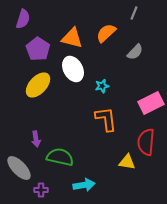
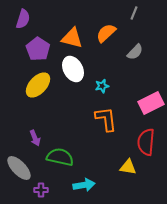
purple arrow: moved 1 px left, 1 px up; rotated 14 degrees counterclockwise
yellow triangle: moved 1 px right, 5 px down
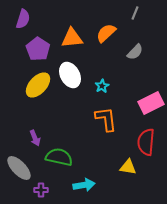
gray line: moved 1 px right
orange triangle: rotated 20 degrees counterclockwise
white ellipse: moved 3 px left, 6 px down
cyan star: rotated 16 degrees counterclockwise
green semicircle: moved 1 px left
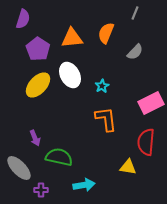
orange semicircle: rotated 25 degrees counterclockwise
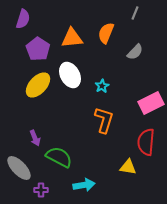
orange L-shape: moved 2 px left, 1 px down; rotated 24 degrees clockwise
green semicircle: rotated 16 degrees clockwise
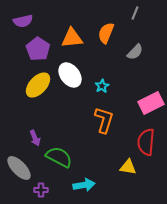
purple semicircle: moved 2 px down; rotated 60 degrees clockwise
white ellipse: rotated 10 degrees counterclockwise
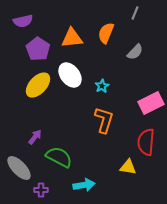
purple arrow: moved 1 px up; rotated 119 degrees counterclockwise
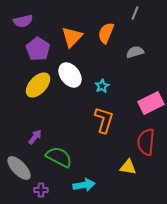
orange triangle: moved 1 px up; rotated 40 degrees counterclockwise
gray semicircle: rotated 150 degrees counterclockwise
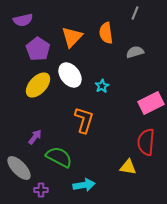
purple semicircle: moved 1 px up
orange semicircle: rotated 30 degrees counterclockwise
orange L-shape: moved 20 px left
